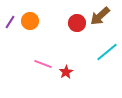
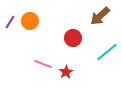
red circle: moved 4 px left, 15 px down
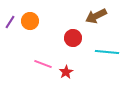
brown arrow: moved 4 px left; rotated 15 degrees clockwise
cyan line: rotated 45 degrees clockwise
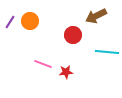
red circle: moved 3 px up
red star: rotated 24 degrees clockwise
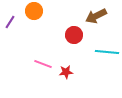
orange circle: moved 4 px right, 10 px up
red circle: moved 1 px right
